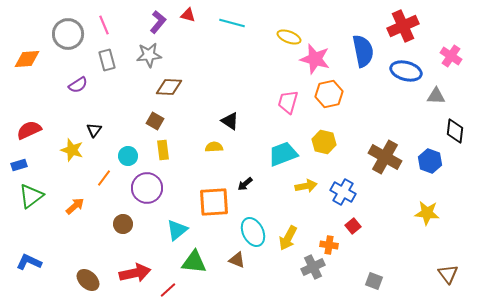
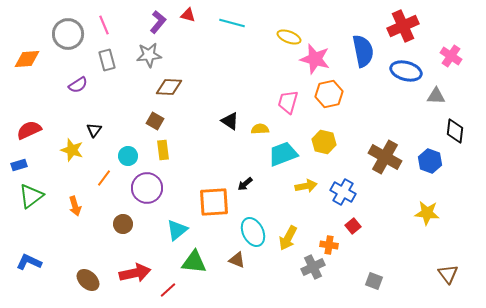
yellow semicircle at (214, 147): moved 46 px right, 18 px up
orange arrow at (75, 206): rotated 114 degrees clockwise
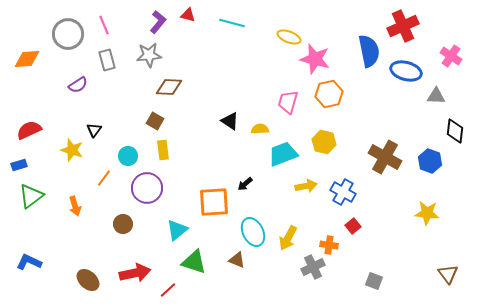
blue semicircle at (363, 51): moved 6 px right
green triangle at (194, 262): rotated 12 degrees clockwise
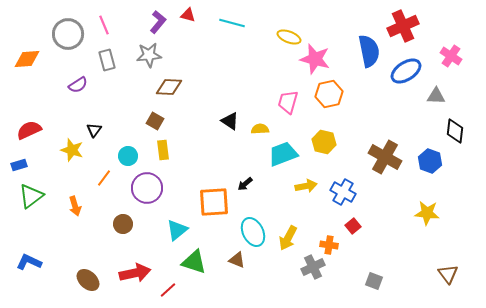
blue ellipse at (406, 71): rotated 48 degrees counterclockwise
